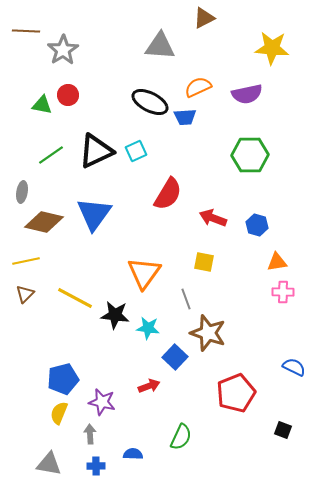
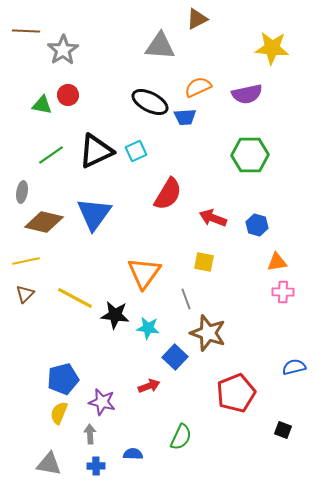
brown triangle at (204, 18): moved 7 px left, 1 px down
blue semicircle at (294, 367): rotated 40 degrees counterclockwise
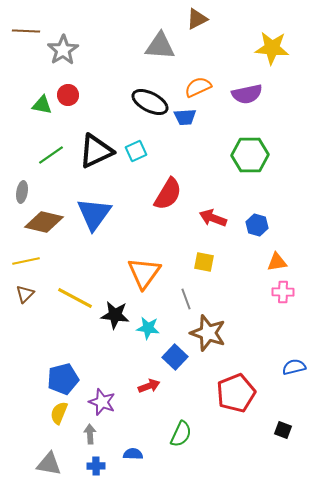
purple star at (102, 402): rotated 8 degrees clockwise
green semicircle at (181, 437): moved 3 px up
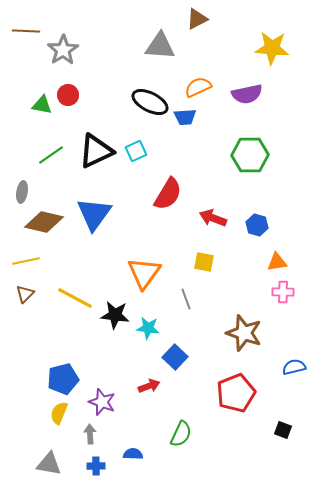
brown star at (208, 333): moved 36 px right
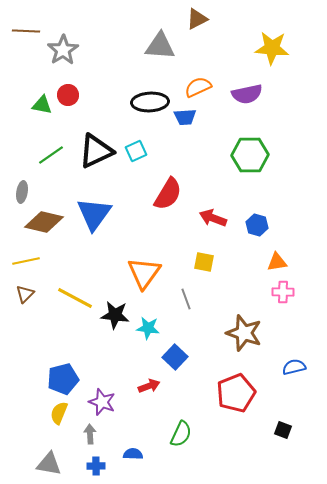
black ellipse at (150, 102): rotated 30 degrees counterclockwise
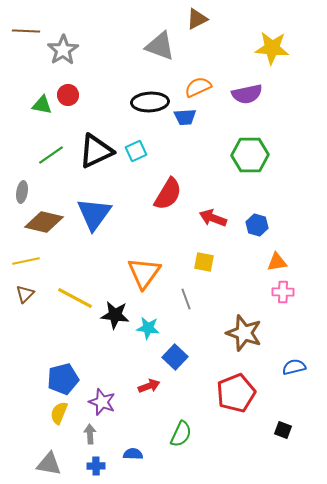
gray triangle at (160, 46): rotated 16 degrees clockwise
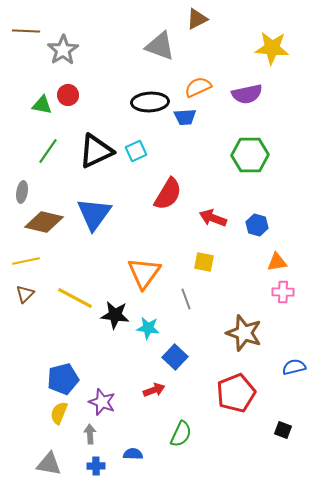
green line at (51, 155): moved 3 px left, 4 px up; rotated 20 degrees counterclockwise
red arrow at (149, 386): moved 5 px right, 4 px down
